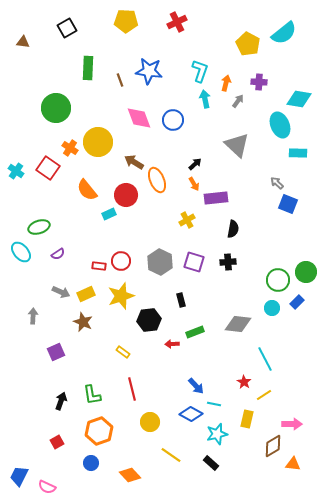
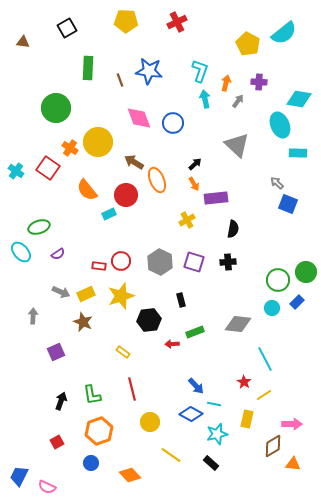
blue circle at (173, 120): moved 3 px down
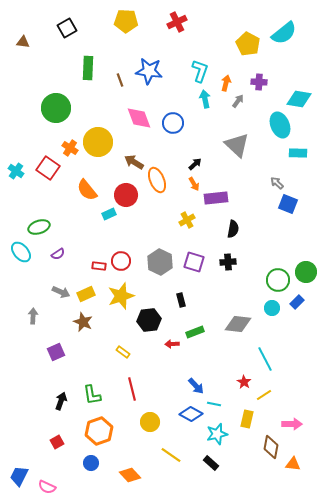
brown diamond at (273, 446): moved 2 px left, 1 px down; rotated 50 degrees counterclockwise
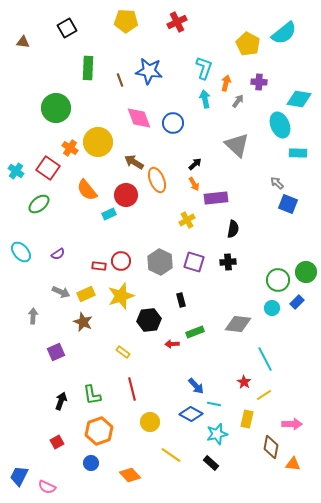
cyan L-shape at (200, 71): moved 4 px right, 3 px up
green ellipse at (39, 227): moved 23 px up; rotated 20 degrees counterclockwise
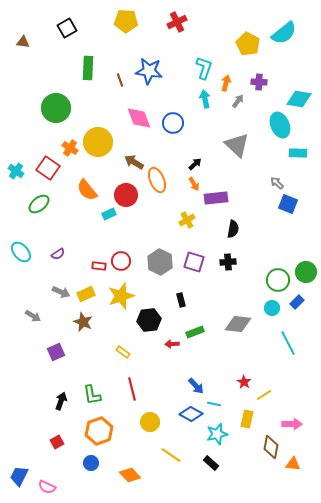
gray arrow at (33, 316): rotated 119 degrees clockwise
cyan line at (265, 359): moved 23 px right, 16 px up
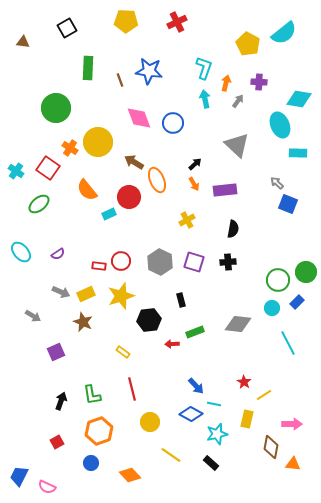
red circle at (126, 195): moved 3 px right, 2 px down
purple rectangle at (216, 198): moved 9 px right, 8 px up
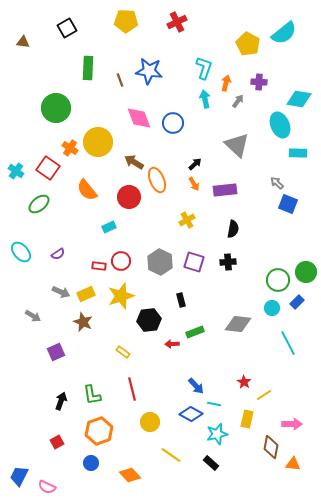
cyan rectangle at (109, 214): moved 13 px down
